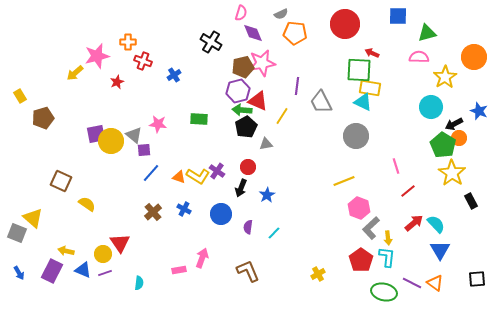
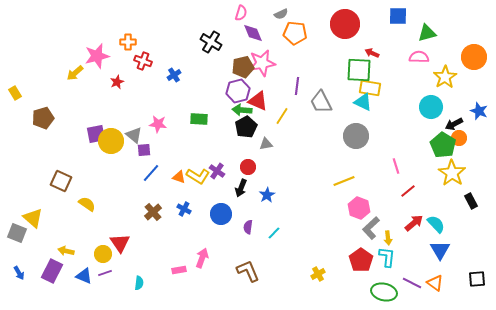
yellow rectangle at (20, 96): moved 5 px left, 3 px up
blue triangle at (83, 270): moved 1 px right, 6 px down
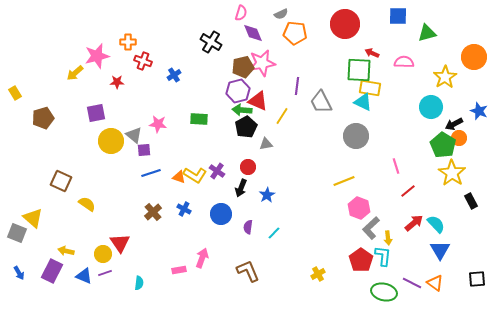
pink semicircle at (419, 57): moved 15 px left, 5 px down
red star at (117, 82): rotated 24 degrees clockwise
purple square at (96, 134): moved 21 px up
blue line at (151, 173): rotated 30 degrees clockwise
yellow L-shape at (198, 176): moved 3 px left, 1 px up
cyan L-shape at (387, 257): moved 4 px left, 1 px up
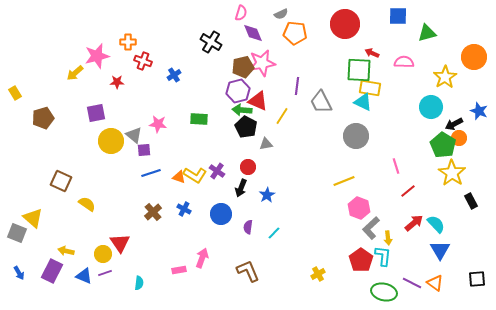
black pentagon at (246, 127): rotated 15 degrees counterclockwise
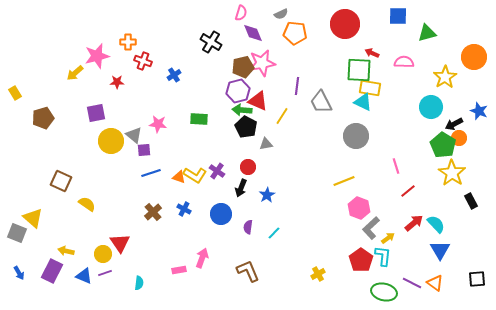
yellow arrow at (388, 238): rotated 120 degrees counterclockwise
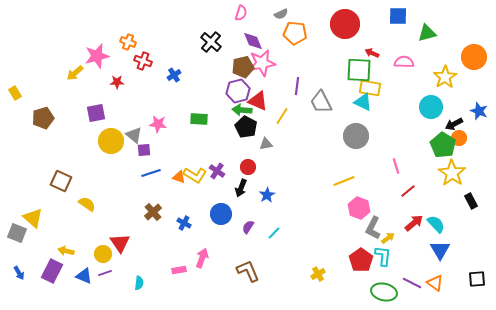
purple diamond at (253, 33): moved 8 px down
orange cross at (128, 42): rotated 21 degrees clockwise
black cross at (211, 42): rotated 10 degrees clockwise
blue cross at (184, 209): moved 14 px down
purple semicircle at (248, 227): rotated 24 degrees clockwise
gray L-shape at (371, 228): moved 2 px right; rotated 20 degrees counterclockwise
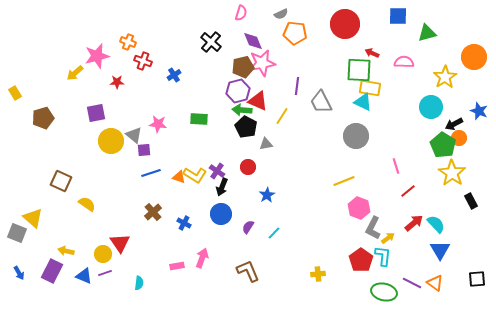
black arrow at (241, 188): moved 19 px left, 1 px up
pink rectangle at (179, 270): moved 2 px left, 4 px up
yellow cross at (318, 274): rotated 24 degrees clockwise
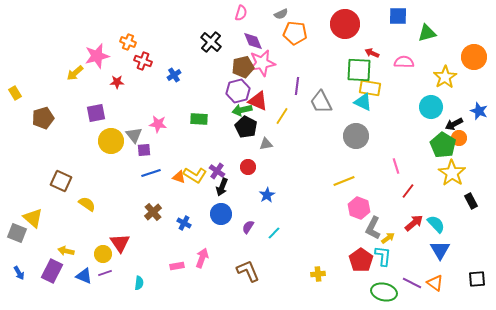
green arrow at (242, 110): rotated 18 degrees counterclockwise
gray triangle at (134, 135): rotated 12 degrees clockwise
red line at (408, 191): rotated 14 degrees counterclockwise
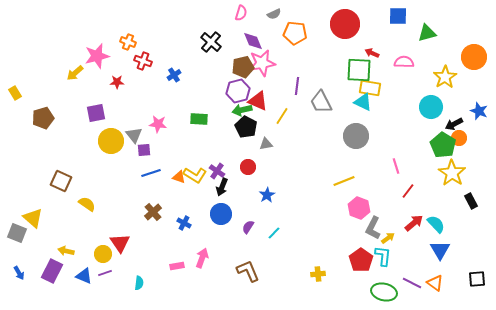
gray semicircle at (281, 14): moved 7 px left
